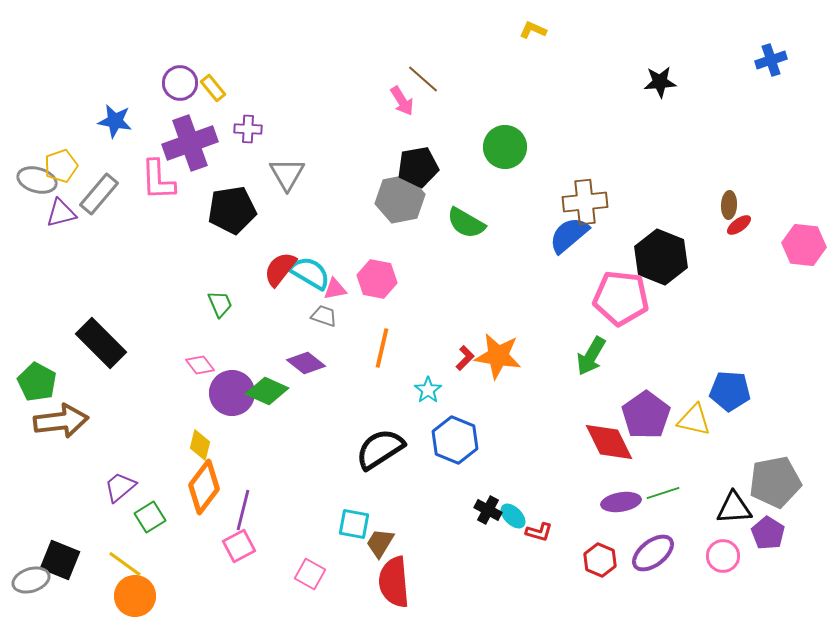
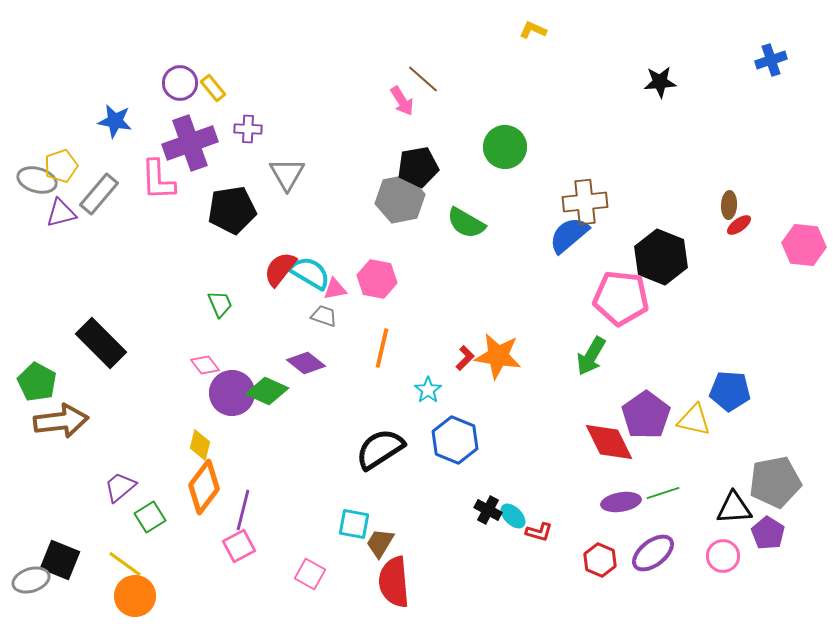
pink diamond at (200, 365): moved 5 px right
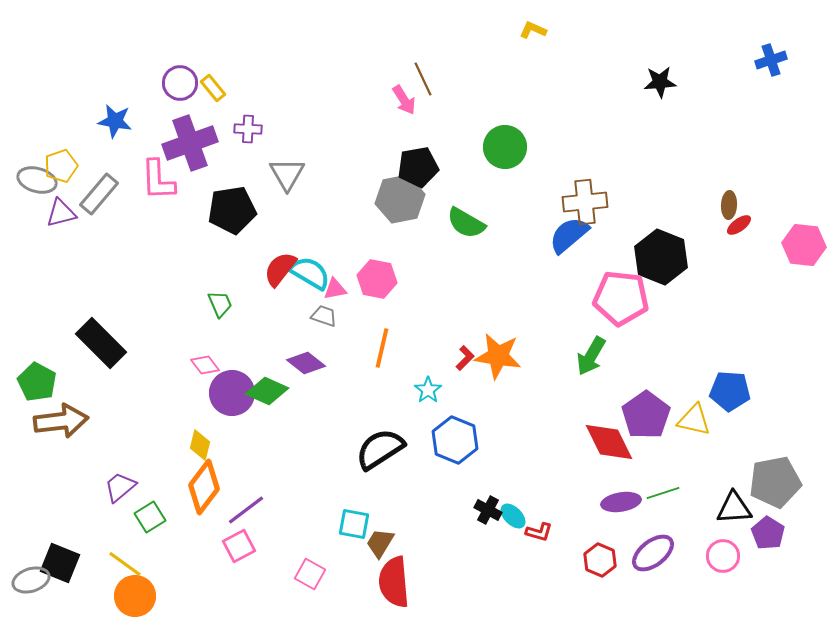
brown line at (423, 79): rotated 24 degrees clockwise
pink arrow at (402, 101): moved 2 px right, 1 px up
purple line at (243, 510): moved 3 px right; rotated 39 degrees clockwise
black square at (60, 560): moved 3 px down
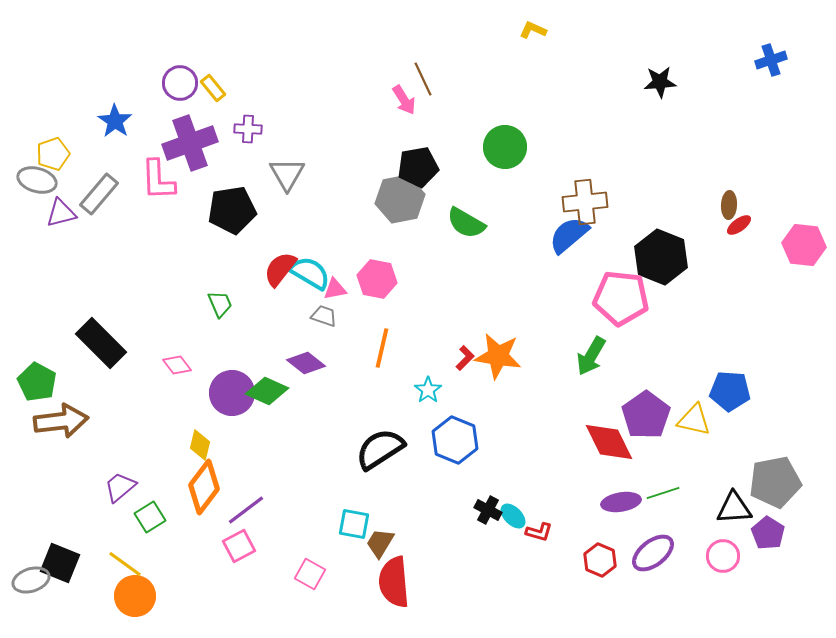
blue star at (115, 121): rotated 24 degrees clockwise
yellow pentagon at (61, 166): moved 8 px left, 12 px up
pink diamond at (205, 365): moved 28 px left
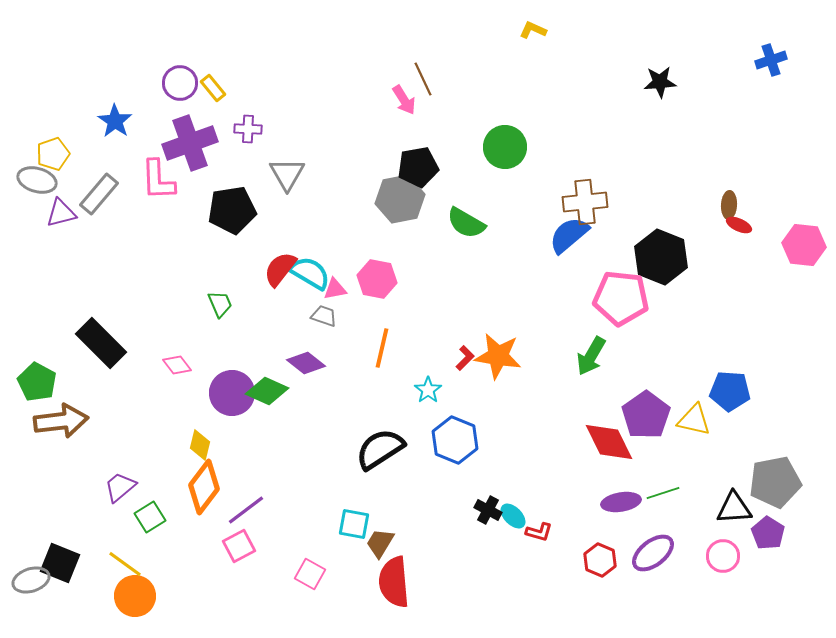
red ellipse at (739, 225): rotated 60 degrees clockwise
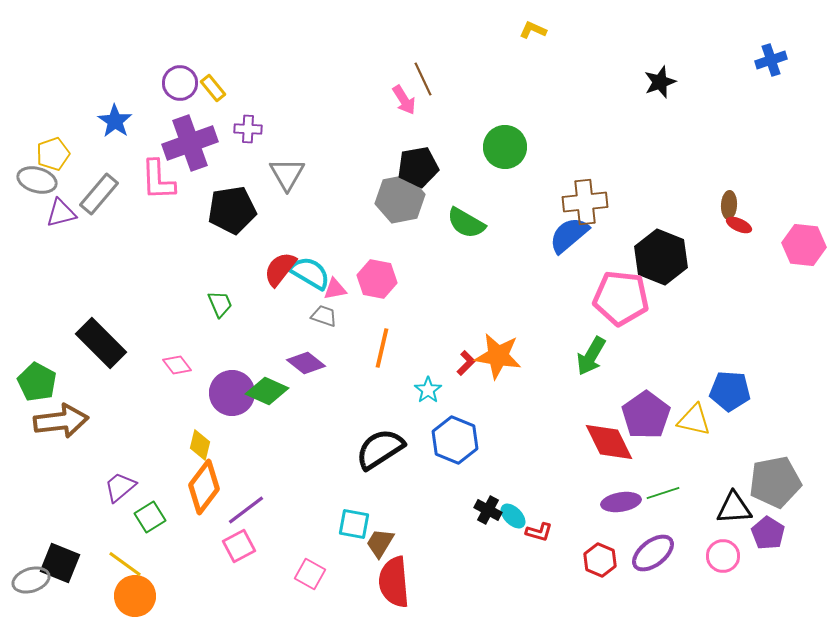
black star at (660, 82): rotated 16 degrees counterclockwise
red L-shape at (465, 358): moved 1 px right, 5 px down
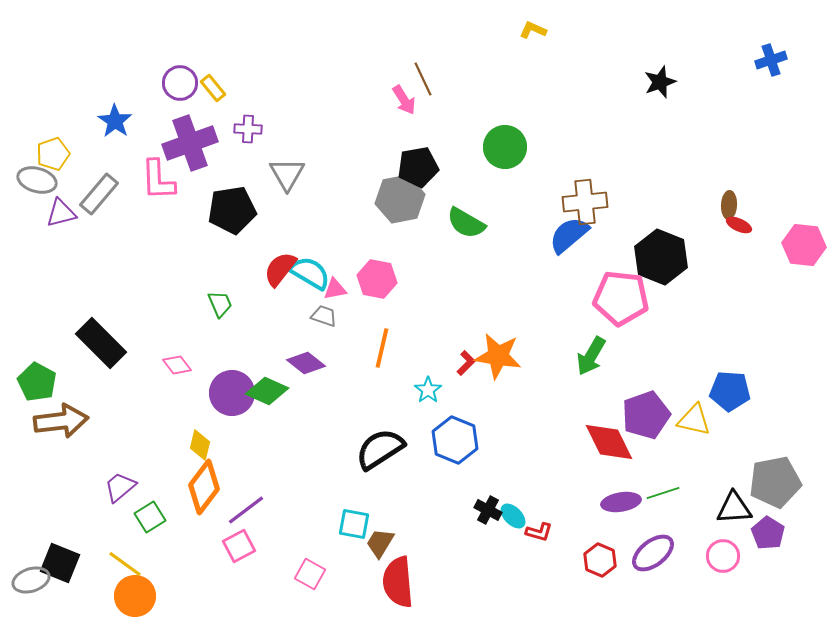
purple pentagon at (646, 415): rotated 15 degrees clockwise
red semicircle at (394, 582): moved 4 px right
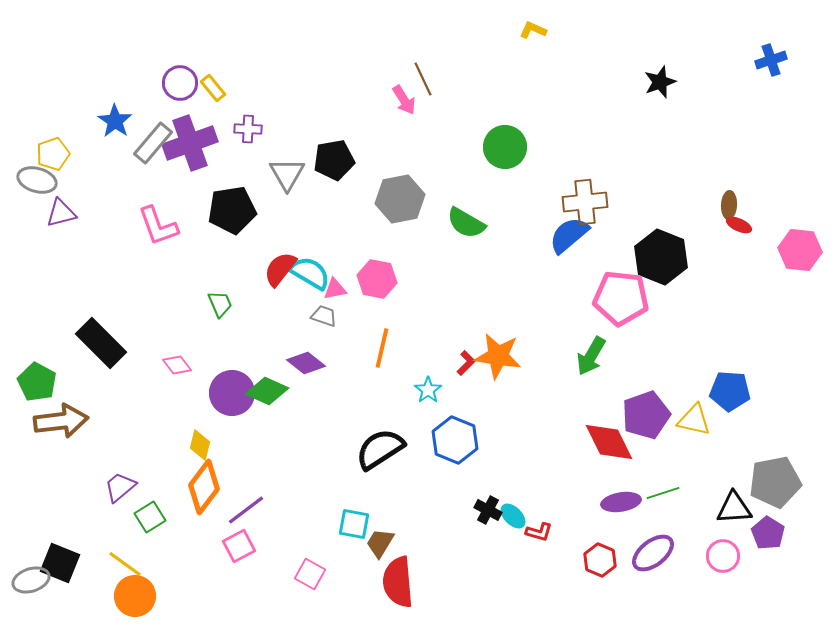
black pentagon at (418, 167): moved 84 px left, 7 px up
pink L-shape at (158, 180): moved 46 px down; rotated 18 degrees counterclockwise
gray rectangle at (99, 194): moved 54 px right, 51 px up
pink hexagon at (804, 245): moved 4 px left, 5 px down
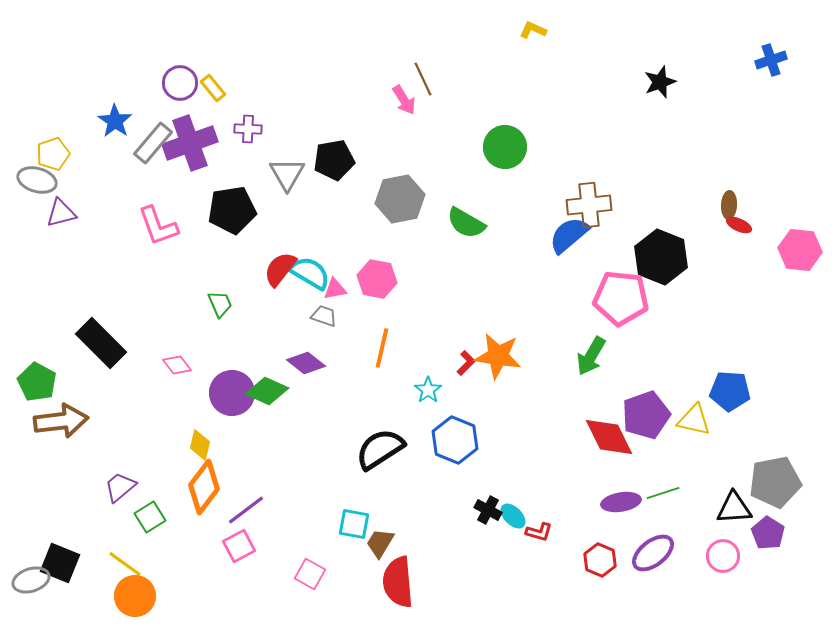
brown cross at (585, 202): moved 4 px right, 3 px down
red diamond at (609, 442): moved 5 px up
